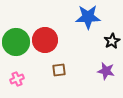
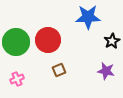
red circle: moved 3 px right
brown square: rotated 16 degrees counterclockwise
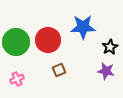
blue star: moved 5 px left, 10 px down
black star: moved 2 px left, 6 px down
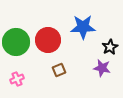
purple star: moved 4 px left, 3 px up
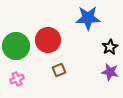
blue star: moved 5 px right, 9 px up
green circle: moved 4 px down
purple star: moved 8 px right, 4 px down
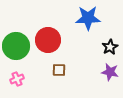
brown square: rotated 24 degrees clockwise
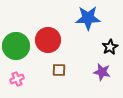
purple star: moved 8 px left
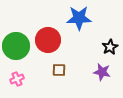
blue star: moved 9 px left
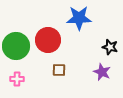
black star: rotated 28 degrees counterclockwise
purple star: rotated 12 degrees clockwise
pink cross: rotated 24 degrees clockwise
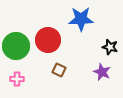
blue star: moved 2 px right, 1 px down
brown square: rotated 24 degrees clockwise
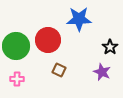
blue star: moved 2 px left
black star: rotated 21 degrees clockwise
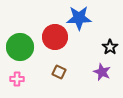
blue star: moved 1 px up
red circle: moved 7 px right, 3 px up
green circle: moved 4 px right, 1 px down
brown square: moved 2 px down
